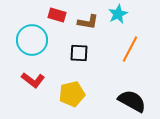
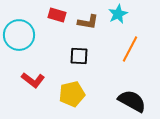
cyan circle: moved 13 px left, 5 px up
black square: moved 3 px down
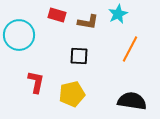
red L-shape: moved 3 px right, 2 px down; rotated 115 degrees counterclockwise
black semicircle: rotated 20 degrees counterclockwise
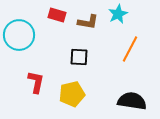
black square: moved 1 px down
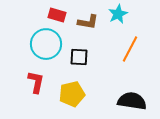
cyan circle: moved 27 px right, 9 px down
